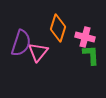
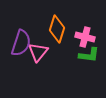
orange diamond: moved 1 px left, 1 px down
green L-shape: moved 2 px left; rotated 100 degrees clockwise
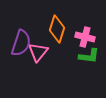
green L-shape: moved 1 px down
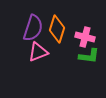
purple semicircle: moved 12 px right, 15 px up
pink triangle: rotated 30 degrees clockwise
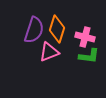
purple semicircle: moved 1 px right, 2 px down
pink triangle: moved 11 px right
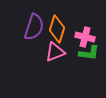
purple semicircle: moved 3 px up
pink triangle: moved 6 px right
green L-shape: moved 3 px up
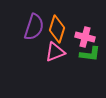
green L-shape: moved 1 px right, 1 px down
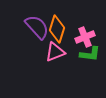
purple semicircle: moved 3 px right; rotated 60 degrees counterclockwise
pink cross: rotated 36 degrees counterclockwise
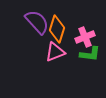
purple semicircle: moved 5 px up
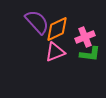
orange diamond: rotated 48 degrees clockwise
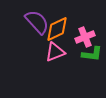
green L-shape: moved 2 px right
